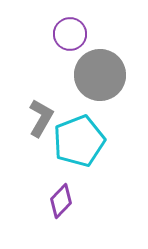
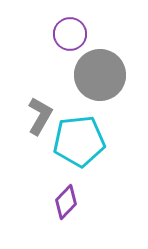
gray L-shape: moved 1 px left, 2 px up
cyan pentagon: rotated 15 degrees clockwise
purple diamond: moved 5 px right, 1 px down
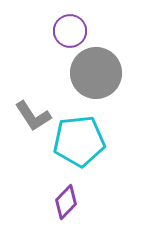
purple circle: moved 3 px up
gray circle: moved 4 px left, 2 px up
gray L-shape: moved 7 px left; rotated 117 degrees clockwise
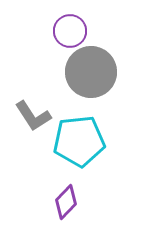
gray circle: moved 5 px left, 1 px up
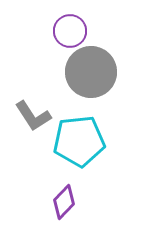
purple diamond: moved 2 px left
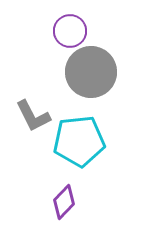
gray L-shape: rotated 6 degrees clockwise
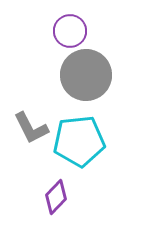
gray circle: moved 5 px left, 3 px down
gray L-shape: moved 2 px left, 12 px down
purple diamond: moved 8 px left, 5 px up
